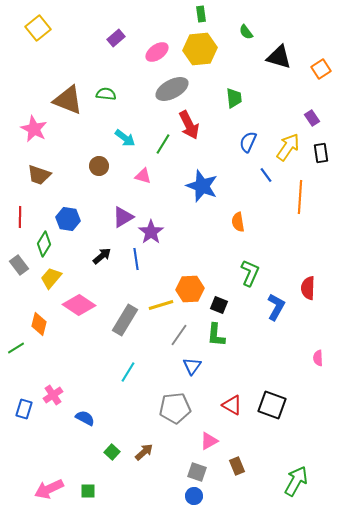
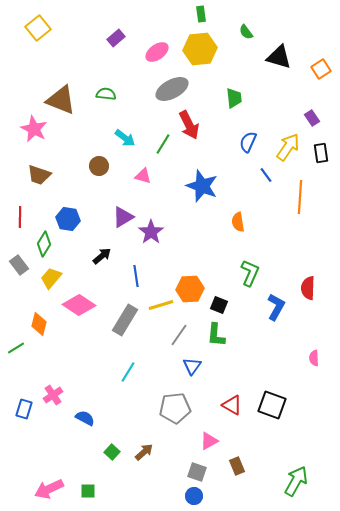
brown triangle at (68, 100): moved 7 px left
blue line at (136, 259): moved 17 px down
pink semicircle at (318, 358): moved 4 px left
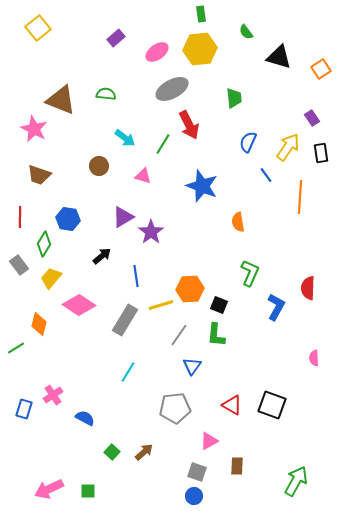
brown rectangle at (237, 466): rotated 24 degrees clockwise
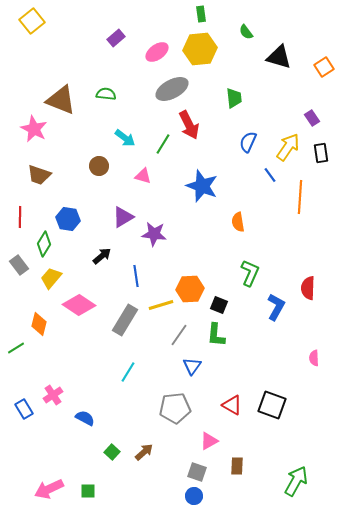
yellow square at (38, 28): moved 6 px left, 7 px up
orange square at (321, 69): moved 3 px right, 2 px up
blue line at (266, 175): moved 4 px right
purple star at (151, 232): moved 3 px right, 2 px down; rotated 30 degrees counterclockwise
blue rectangle at (24, 409): rotated 48 degrees counterclockwise
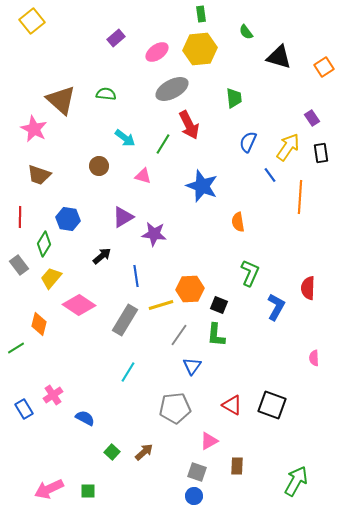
brown triangle at (61, 100): rotated 20 degrees clockwise
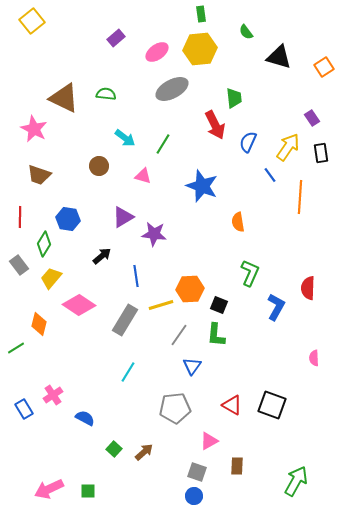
brown triangle at (61, 100): moved 3 px right, 2 px up; rotated 16 degrees counterclockwise
red arrow at (189, 125): moved 26 px right
green square at (112, 452): moved 2 px right, 3 px up
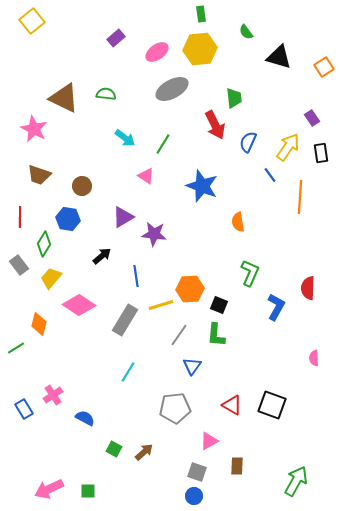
brown circle at (99, 166): moved 17 px left, 20 px down
pink triangle at (143, 176): moved 3 px right; rotated 18 degrees clockwise
green square at (114, 449): rotated 14 degrees counterclockwise
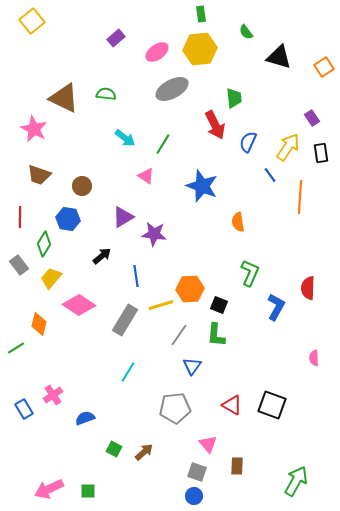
blue semicircle at (85, 418): rotated 48 degrees counterclockwise
pink triangle at (209, 441): moved 1 px left, 3 px down; rotated 42 degrees counterclockwise
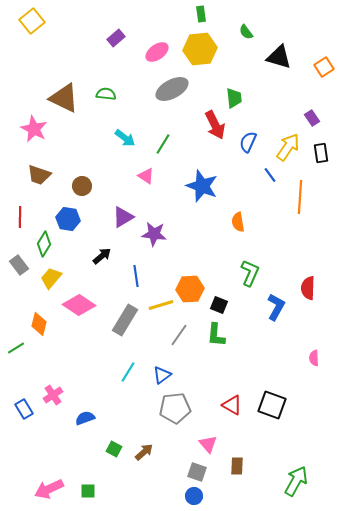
blue triangle at (192, 366): moved 30 px left, 9 px down; rotated 18 degrees clockwise
